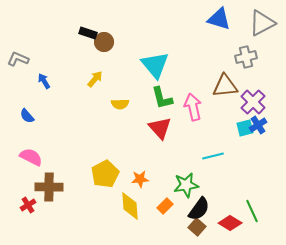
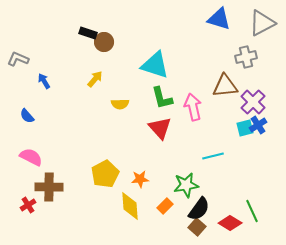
cyan triangle: rotated 32 degrees counterclockwise
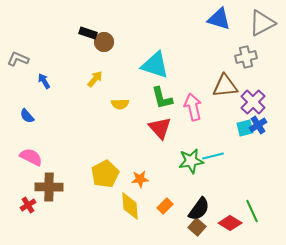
green star: moved 5 px right, 24 px up
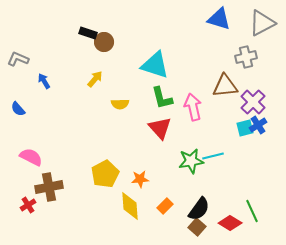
blue semicircle: moved 9 px left, 7 px up
brown cross: rotated 12 degrees counterclockwise
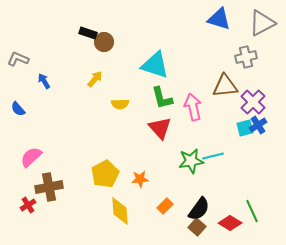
pink semicircle: rotated 70 degrees counterclockwise
yellow diamond: moved 10 px left, 5 px down
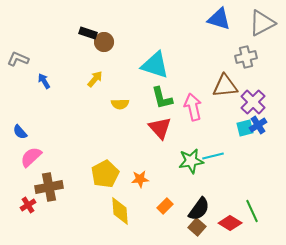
blue semicircle: moved 2 px right, 23 px down
